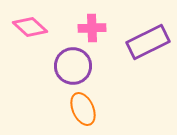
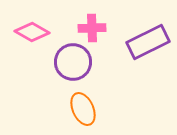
pink diamond: moved 2 px right, 5 px down; rotated 12 degrees counterclockwise
purple circle: moved 4 px up
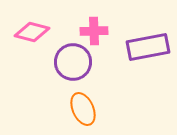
pink cross: moved 2 px right, 3 px down
pink diamond: rotated 16 degrees counterclockwise
purple rectangle: moved 5 px down; rotated 15 degrees clockwise
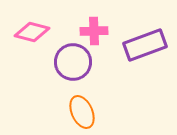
purple rectangle: moved 3 px left, 2 px up; rotated 9 degrees counterclockwise
orange ellipse: moved 1 px left, 3 px down
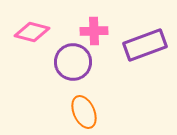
orange ellipse: moved 2 px right
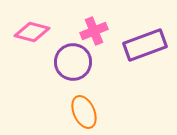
pink cross: rotated 20 degrees counterclockwise
